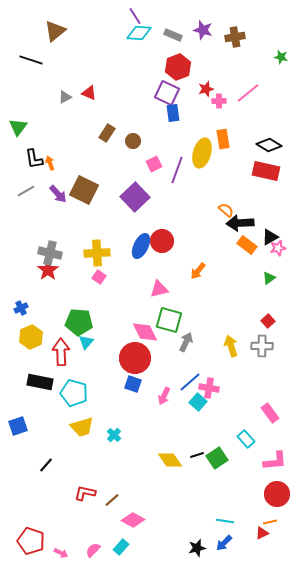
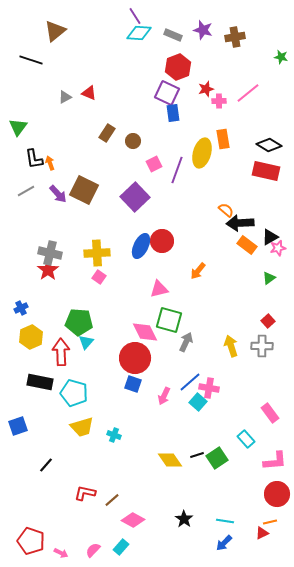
cyan cross at (114, 435): rotated 24 degrees counterclockwise
black star at (197, 548): moved 13 px left, 29 px up; rotated 24 degrees counterclockwise
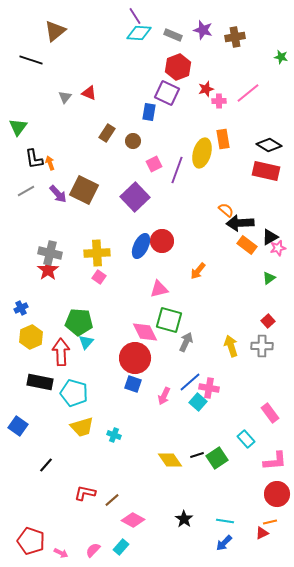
gray triangle at (65, 97): rotated 24 degrees counterclockwise
blue rectangle at (173, 113): moved 24 px left, 1 px up; rotated 18 degrees clockwise
blue square at (18, 426): rotated 36 degrees counterclockwise
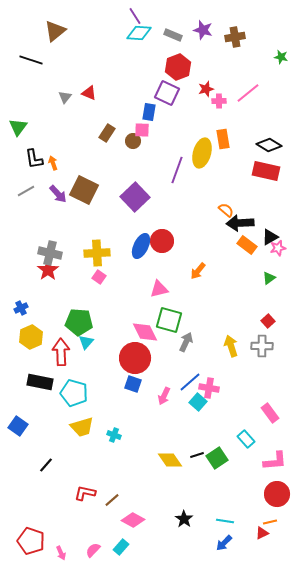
orange arrow at (50, 163): moved 3 px right
pink square at (154, 164): moved 12 px left, 34 px up; rotated 28 degrees clockwise
pink arrow at (61, 553): rotated 40 degrees clockwise
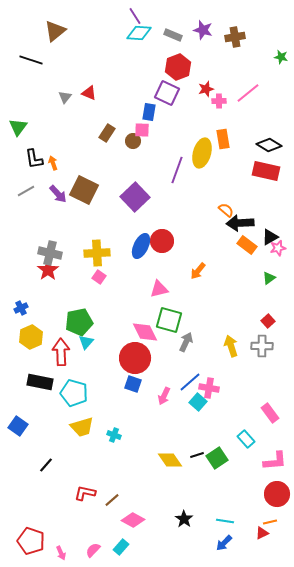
green pentagon at (79, 322): rotated 16 degrees counterclockwise
